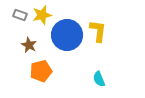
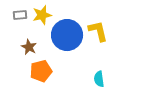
gray rectangle: rotated 24 degrees counterclockwise
yellow L-shape: rotated 20 degrees counterclockwise
brown star: moved 2 px down
cyan semicircle: rotated 14 degrees clockwise
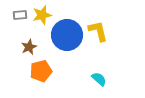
brown star: rotated 21 degrees clockwise
cyan semicircle: rotated 140 degrees clockwise
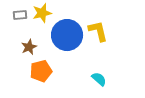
yellow star: moved 2 px up
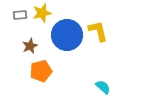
brown star: moved 1 px right, 1 px up
cyan semicircle: moved 4 px right, 8 px down
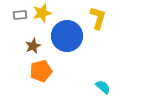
yellow L-shape: moved 13 px up; rotated 30 degrees clockwise
blue circle: moved 1 px down
brown star: moved 3 px right
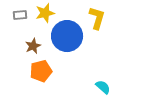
yellow star: moved 3 px right
yellow L-shape: moved 1 px left
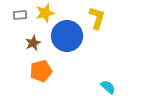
brown star: moved 3 px up
cyan semicircle: moved 5 px right
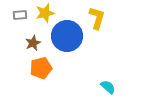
orange pentagon: moved 3 px up
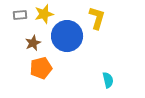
yellow star: moved 1 px left, 1 px down
cyan semicircle: moved 7 px up; rotated 35 degrees clockwise
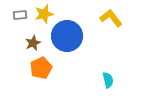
yellow L-shape: moved 14 px right; rotated 55 degrees counterclockwise
orange pentagon: rotated 10 degrees counterclockwise
